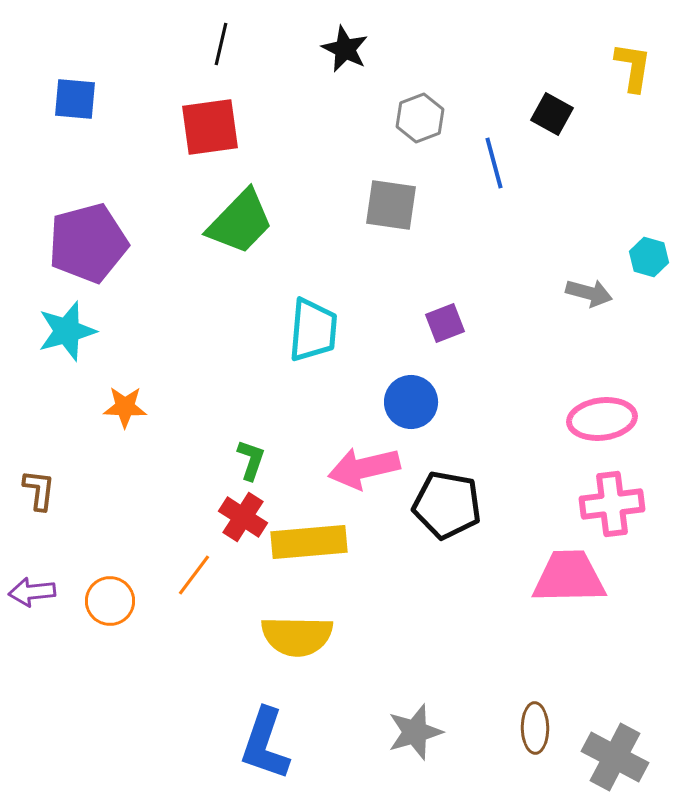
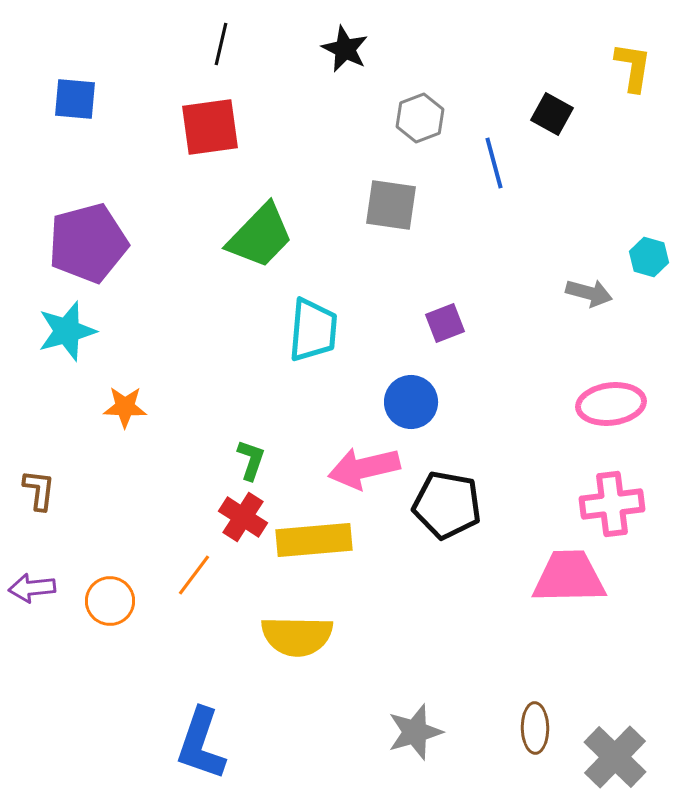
green trapezoid: moved 20 px right, 14 px down
pink ellipse: moved 9 px right, 15 px up
yellow rectangle: moved 5 px right, 2 px up
purple arrow: moved 4 px up
blue L-shape: moved 64 px left
gray cross: rotated 16 degrees clockwise
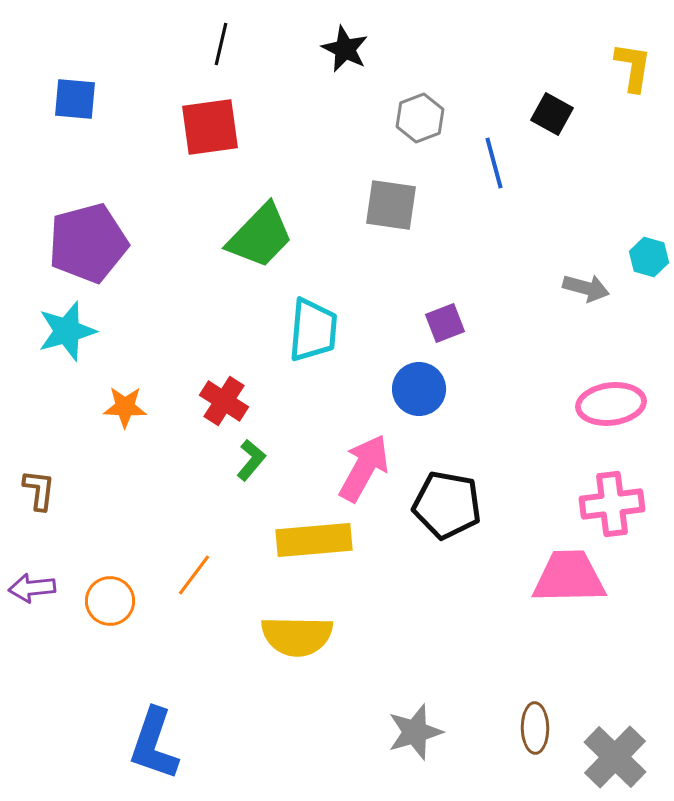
gray arrow: moved 3 px left, 5 px up
blue circle: moved 8 px right, 13 px up
green L-shape: rotated 21 degrees clockwise
pink arrow: rotated 132 degrees clockwise
red cross: moved 19 px left, 116 px up
blue L-shape: moved 47 px left
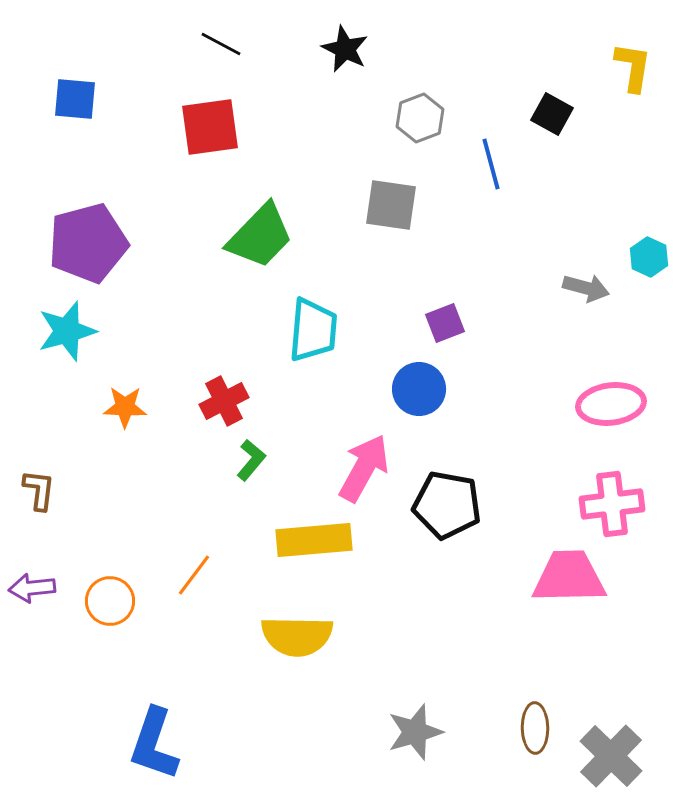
black line: rotated 75 degrees counterclockwise
blue line: moved 3 px left, 1 px down
cyan hexagon: rotated 9 degrees clockwise
red cross: rotated 30 degrees clockwise
gray cross: moved 4 px left, 1 px up
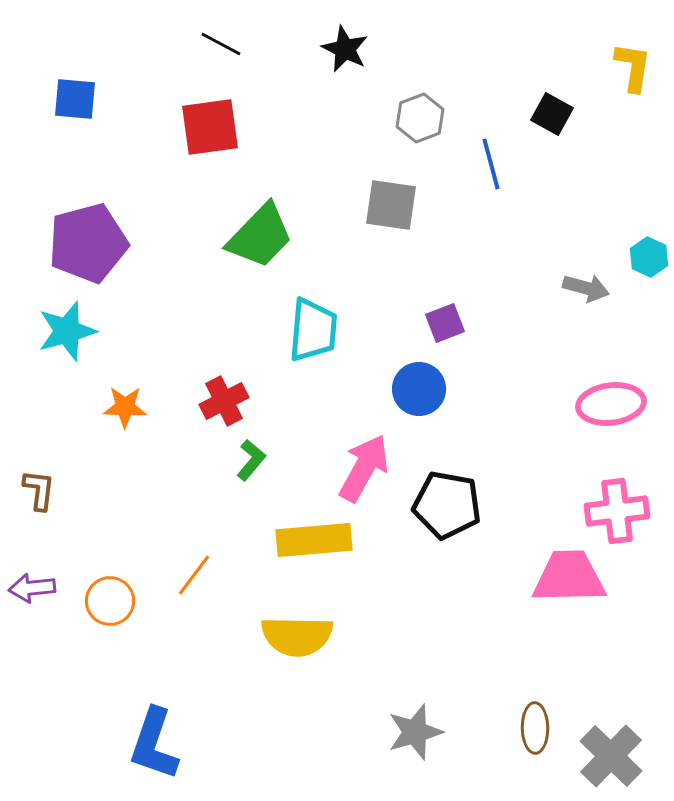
pink cross: moved 5 px right, 7 px down
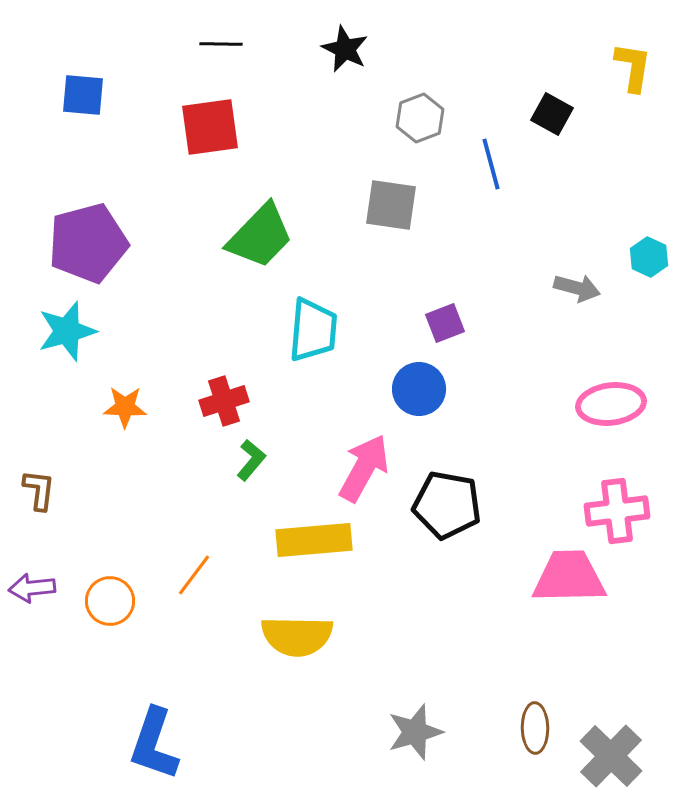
black line: rotated 27 degrees counterclockwise
blue square: moved 8 px right, 4 px up
gray arrow: moved 9 px left
red cross: rotated 9 degrees clockwise
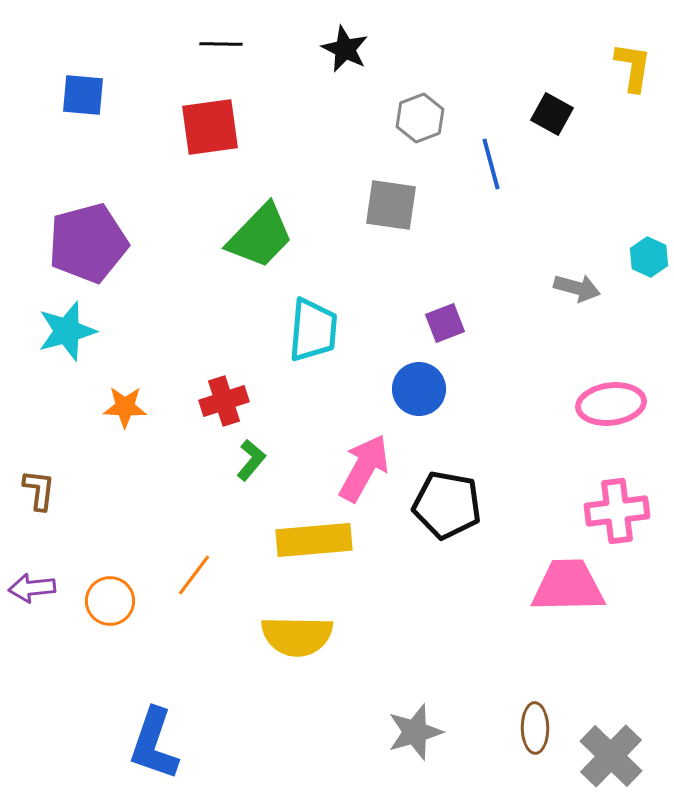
pink trapezoid: moved 1 px left, 9 px down
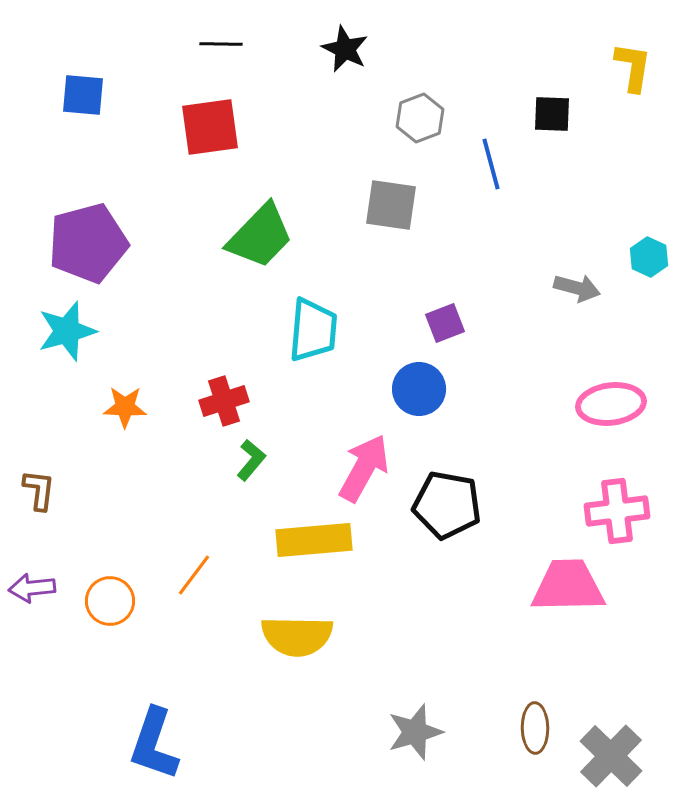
black square: rotated 27 degrees counterclockwise
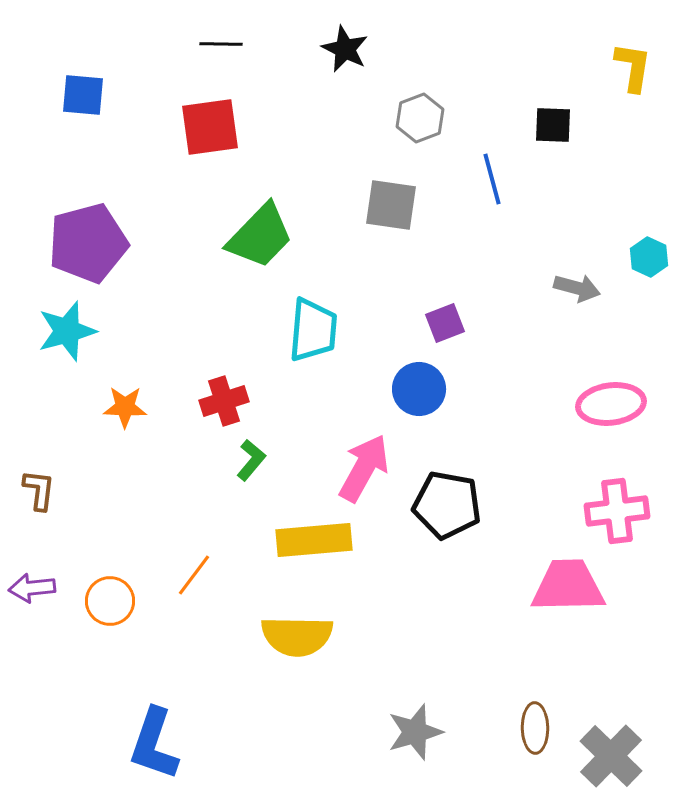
black square: moved 1 px right, 11 px down
blue line: moved 1 px right, 15 px down
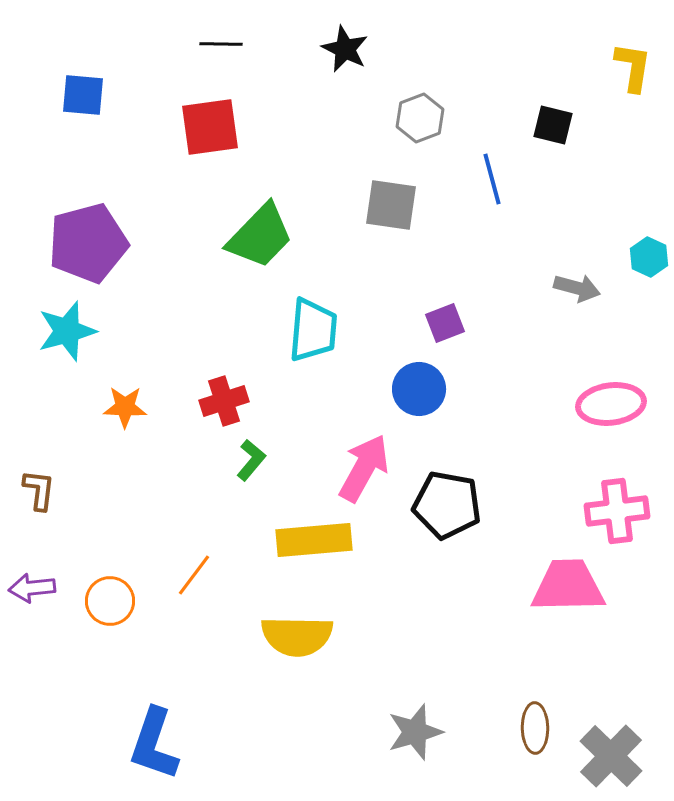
black square: rotated 12 degrees clockwise
